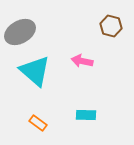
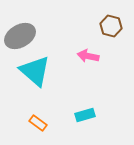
gray ellipse: moved 4 px down
pink arrow: moved 6 px right, 5 px up
cyan rectangle: moved 1 px left; rotated 18 degrees counterclockwise
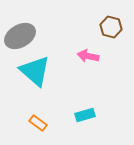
brown hexagon: moved 1 px down
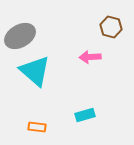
pink arrow: moved 2 px right, 1 px down; rotated 15 degrees counterclockwise
orange rectangle: moved 1 px left, 4 px down; rotated 30 degrees counterclockwise
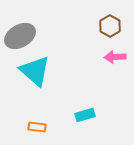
brown hexagon: moved 1 px left, 1 px up; rotated 15 degrees clockwise
pink arrow: moved 25 px right
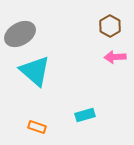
gray ellipse: moved 2 px up
orange rectangle: rotated 12 degrees clockwise
